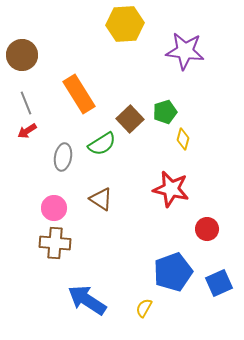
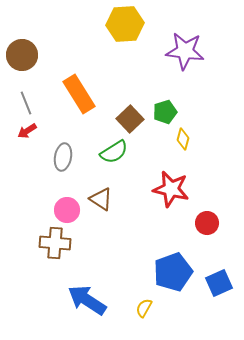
green semicircle: moved 12 px right, 8 px down
pink circle: moved 13 px right, 2 px down
red circle: moved 6 px up
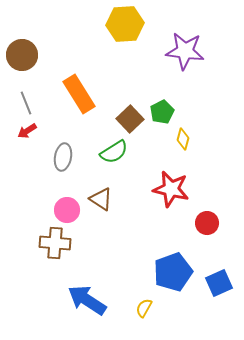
green pentagon: moved 3 px left; rotated 10 degrees counterclockwise
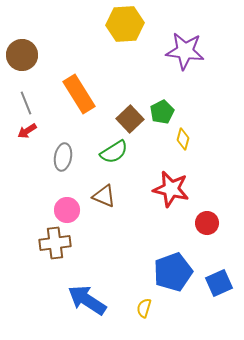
brown triangle: moved 3 px right, 3 px up; rotated 10 degrees counterclockwise
brown cross: rotated 12 degrees counterclockwise
yellow semicircle: rotated 12 degrees counterclockwise
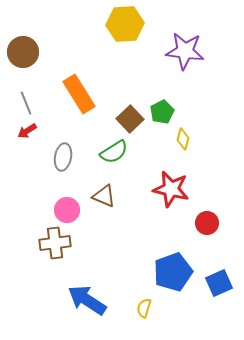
brown circle: moved 1 px right, 3 px up
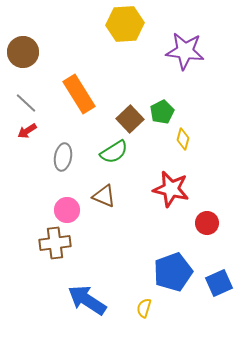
gray line: rotated 25 degrees counterclockwise
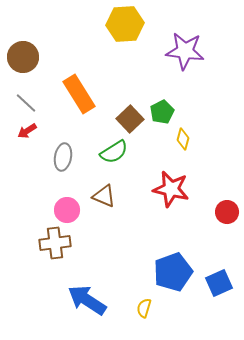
brown circle: moved 5 px down
red circle: moved 20 px right, 11 px up
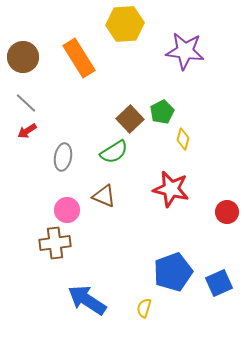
orange rectangle: moved 36 px up
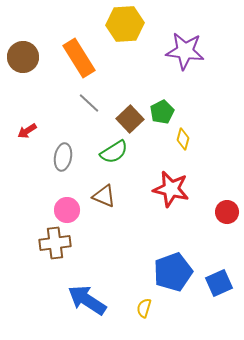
gray line: moved 63 px right
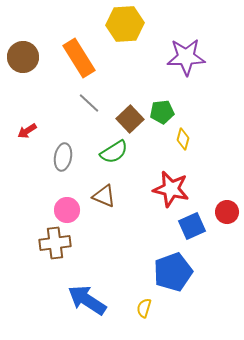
purple star: moved 1 px right, 6 px down; rotated 9 degrees counterclockwise
green pentagon: rotated 20 degrees clockwise
blue square: moved 27 px left, 57 px up
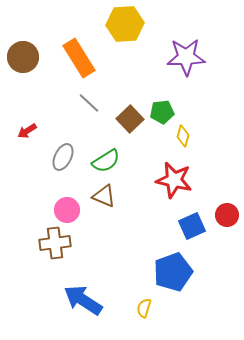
yellow diamond: moved 3 px up
green semicircle: moved 8 px left, 9 px down
gray ellipse: rotated 16 degrees clockwise
red star: moved 3 px right, 9 px up
red circle: moved 3 px down
blue arrow: moved 4 px left
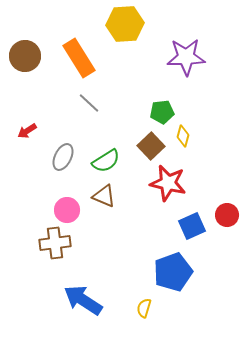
brown circle: moved 2 px right, 1 px up
brown square: moved 21 px right, 27 px down
red star: moved 6 px left, 3 px down
